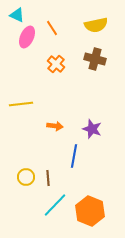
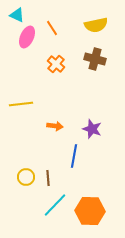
orange hexagon: rotated 20 degrees counterclockwise
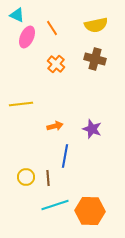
orange arrow: rotated 21 degrees counterclockwise
blue line: moved 9 px left
cyan line: rotated 28 degrees clockwise
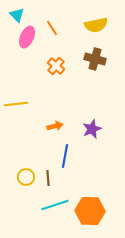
cyan triangle: rotated 21 degrees clockwise
orange cross: moved 2 px down
yellow line: moved 5 px left
purple star: rotated 30 degrees clockwise
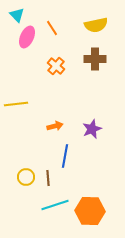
brown cross: rotated 15 degrees counterclockwise
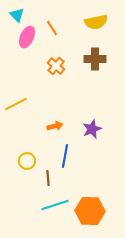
yellow semicircle: moved 3 px up
yellow line: rotated 20 degrees counterclockwise
yellow circle: moved 1 px right, 16 px up
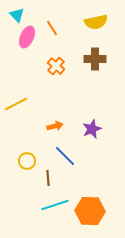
blue line: rotated 55 degrees counterclockwise
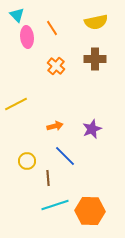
pink ellipse: rotated 30 degrees counterclockwise
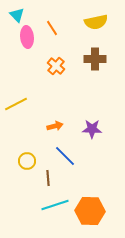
purple star: rotated 24 degrees clockwise
